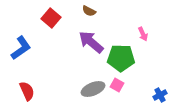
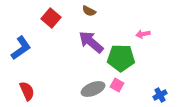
pink arrow: rotated 104 degrees clockwise
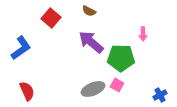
pink arrow: rotated 80 degrees counterclockwise
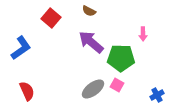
gray ellipse: rotated 15 degrees counterclockwise
blue cross: moved 3 px left
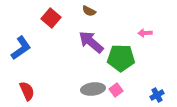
pink arrow: moved 2 px right, 1 px up; rotated 88 degrees clockwise
pink square: moved 1 px left, 5 px down; rotated 24 degrees clockwise
gray ellipse: rotated 30 degrees clockwise
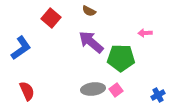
blue cross: moved 1 px right
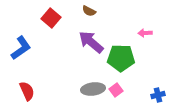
blue cross: rotated 16 degrees clockwise
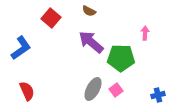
pink arrow: rotated 96 degrees clockwise
gray ellipse: rotated 55 degrees counterclockwise
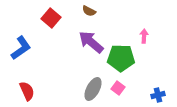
pink arrow: moved 1 px left, 3 px down
pink square: moved 2 px right, 2 px up; rotated 16 degrees counterclockwise
